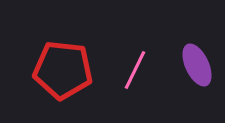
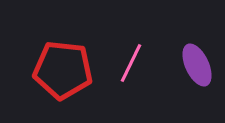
pink line: moved 4 px left, 7 px up
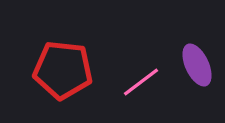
pink line: moved 10 px right, 19 px down; rotated 27 degrees clockwise
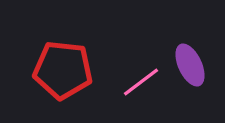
purple ellipse: moved 7 px left
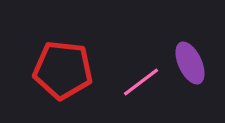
purple ellipse: moved 2 px up
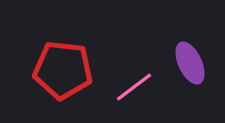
pink line: moved 7 px left, 5 px down
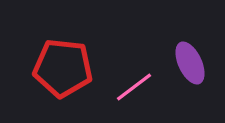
red pentagon: moved 2 px up
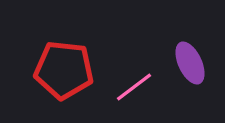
red pentagon: moved 1 px right, 2 px down
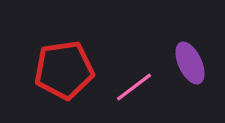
red pentagon: rotated 14 degrees counterclockwise
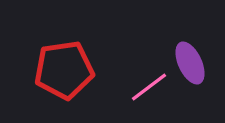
pink line: moved 15 px right
